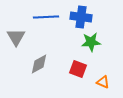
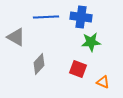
gray triangle: rotated 30 degrees counterclockwise
gray diamond: rotated 20 degrees counterclockwise
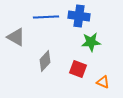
blue cross: moved 2 px left, 1 px up
gray diamond: moved 6 px right, 3 px up
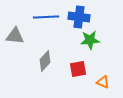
blue cross: moved 1 px down
gray triangle: moved 1 px left, 1 px up; rotated 24 degrees counterclockwise
green star: moved 1 px left, 2 px up
red square: rotated 30 degrees counterclockwise
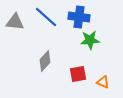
blue line: rotated 45 degrees clockwise
gray triangle: moved 14 px up
red square: moved 5 px down
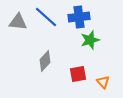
blue cross: rotated 15 degrees counterclockwise
gray triangle: moved 3 px right
green star: rotated 12 degrees counterclockwise
orange triangle: rotated 24 degrees clockwise
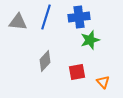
blue line: rotated 65 degrees clockwise
red square: moved 1 px left, 2 px up
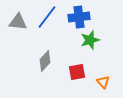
blue line: moved 1 px right; rotated 20 degrees clockwise
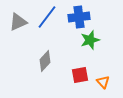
gray triangle: rotated 30 degrees counterclockwise
red square: moved 3 px right, 3 px down
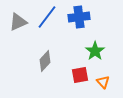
green star: moved 5 px right, 11 px down; rotated 18 degrees counterclockwise
